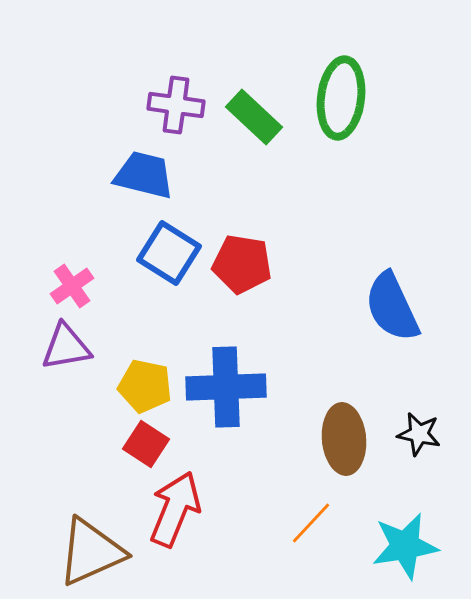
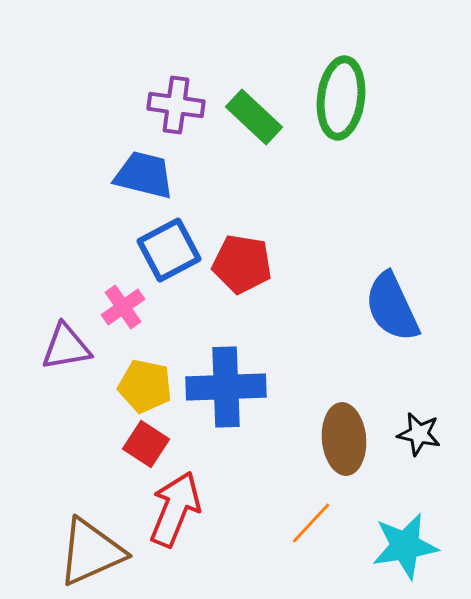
blue square: moved 3 px up; rotated 30 degrees clockwise
pink cross: moved 51 px right, 21 px down
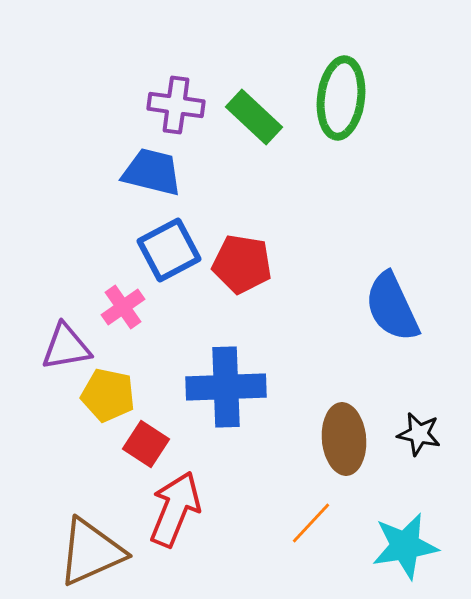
blue trapezoid: moved 8 px right, 3 px up
yellow pentagon: moved 37 px left, 9 px down
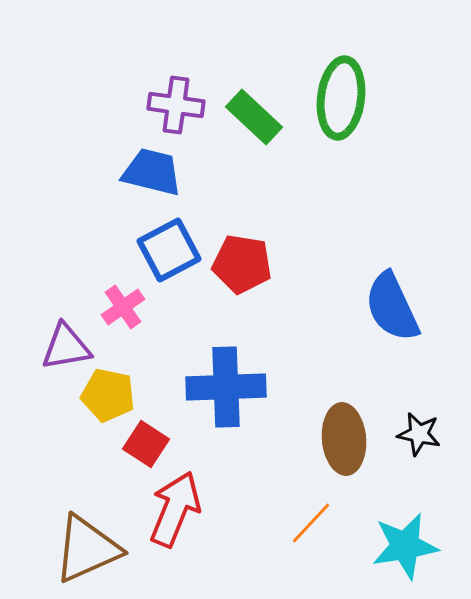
brown triangle: moved 4 px left, 3 px up
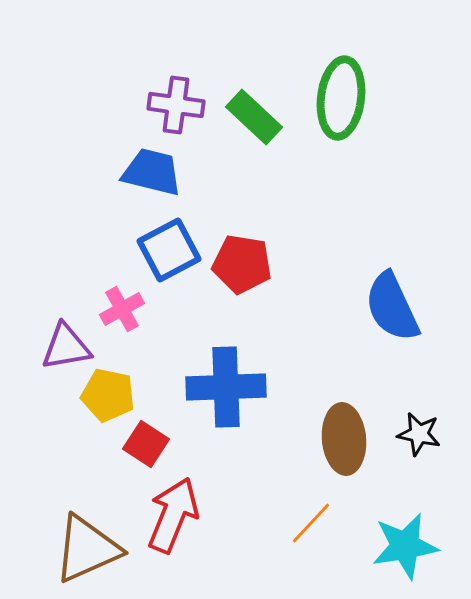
pink cross: moved 1 px left, 2 px down; rotated 6 degrees clockwise
red arrow: moved 2 px left, 6 px down
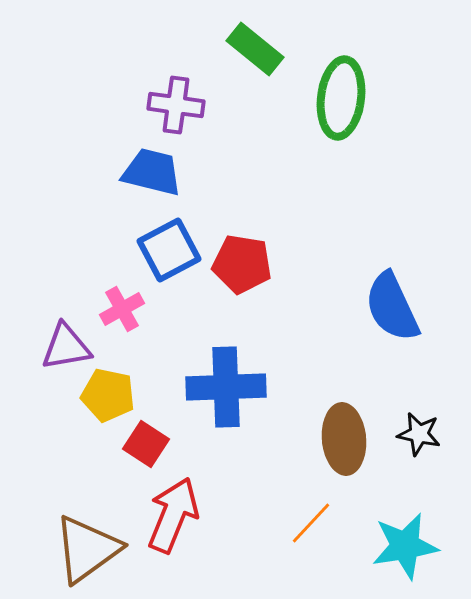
green rectangle: moved 1 px right, 68 px up; rotated 4 degrees counterclockwise
brown triangle: rotated 12 degrees counterclockwise
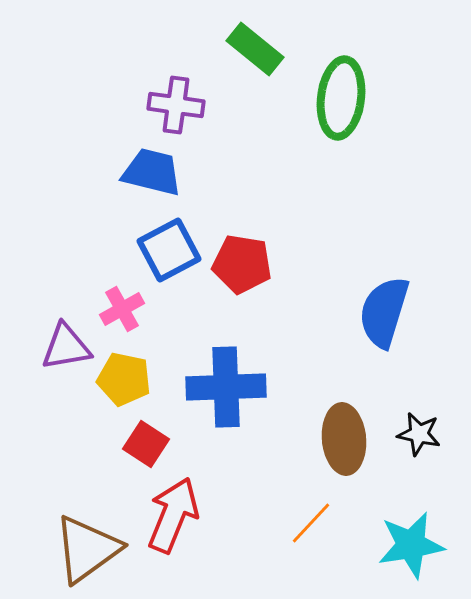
blue semicircle: moved 8 px left, 5 px down; rotated 42 degrees clockwise
yellow pentagon: moved 16 px right, 16 px up
cyan star: moved 6 px right, 1 px up
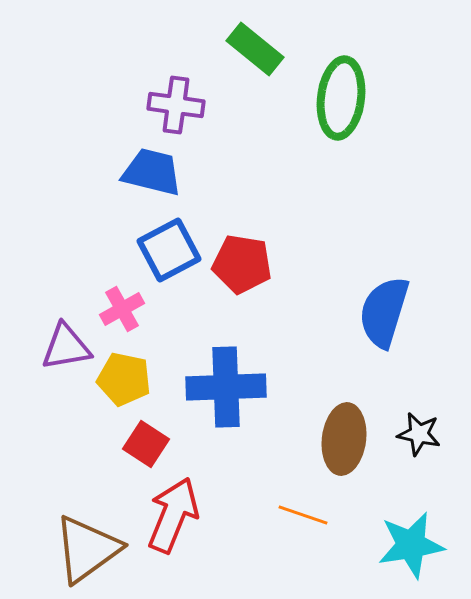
brown ellipse: rotated 12 degrees clockwise
orange line: moved 8 px left, 8 px up; rotated 66 degrees clockwise
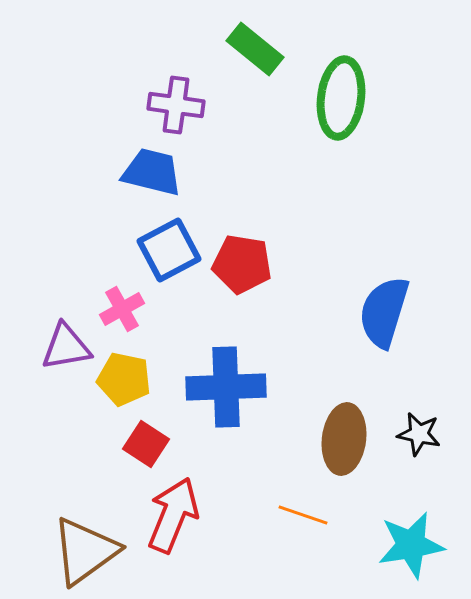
brown triangle: moved 2 px left, 2 px down
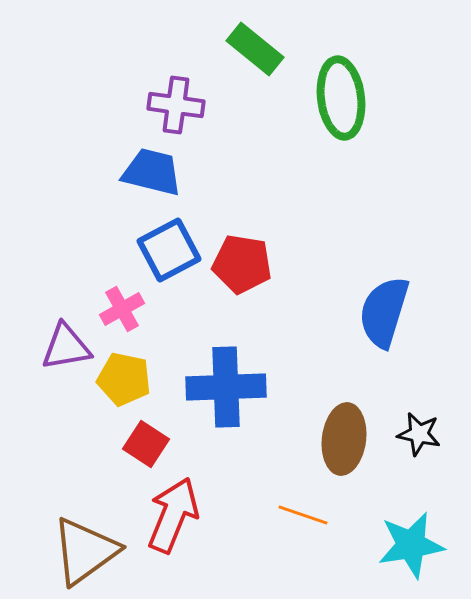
green ellipse: rotated 14 degrees counterclockwise
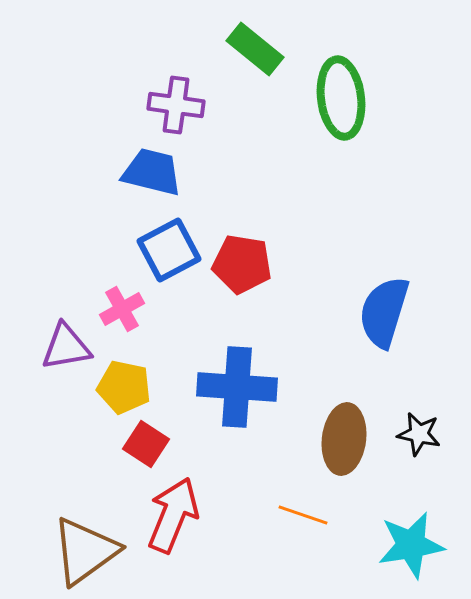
yellow pentagon: moved 8 px down
blue cross: moved 11 px right; rotated 6 degrees clockwise
